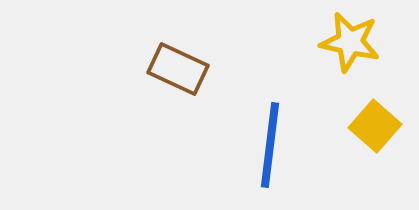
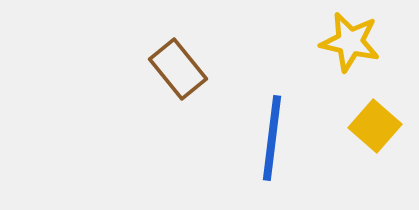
brown rectangle: rotated 26 degrees clockwise
blue line: moved 2 px right, 7 px up
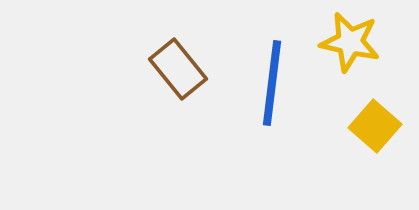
blue line: moved 55 px up
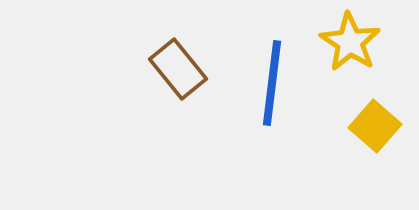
yellow star: rotated 20 degrees clockwise
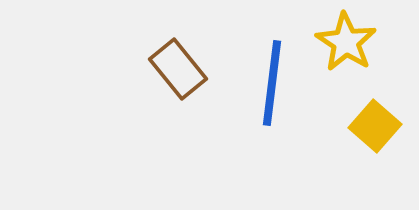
yellow star: moved 4 px left
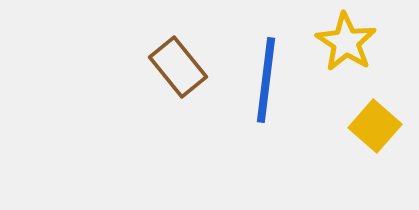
brown rectangle: moved 2 px up
blue line: moved 6 px left, 3 px up
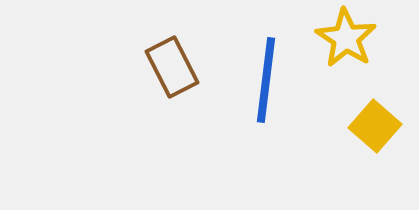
yellow star: moved 4 px up
brown rectangle: moved 6 px left; rotated 12 degrees clockwise
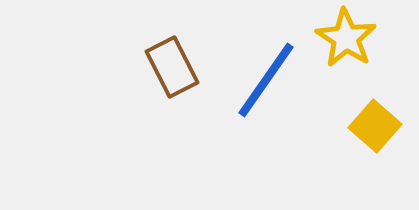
blue line: rotated 28 degrees clockwise
